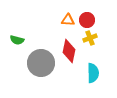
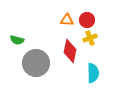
orange triangle: moved 1 px left
red diamond: moved 1 px right
gray circle: moved 5 px left
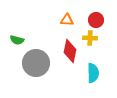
red circle: moved 9 px right
yellow cross: rotated 24 degrees clockwise
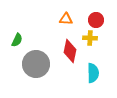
orange triangle: moved 1 px left, 1 px up
green semicircle: rotated 80 degrees counterclockwise
gray circle: moved 1 px down
